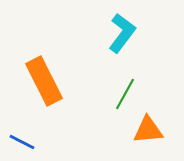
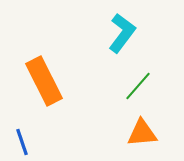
green line: moved 13 px right, 8 px up; rotated 12 degrees clockwise
orange triangle: moved 6 px left, 3 px down
blue line: rotated 44 degrees clockwise
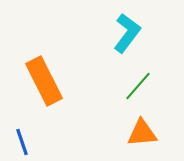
cyan L-shape: moved 5 px right
